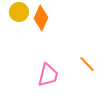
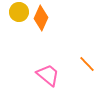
pink trapezoid: rotated 65 degrees counterclockwise
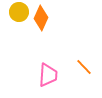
orange line: moved 3 px left, 3 px down
pink trapezoid: rotated 55 degrees clockwise
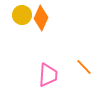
yellow circle: moved 3 px right, 3 px down
